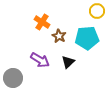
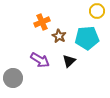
orange cross: rotated 35 degrees clockwise
black triangle: moved 1 px right, 1 px up
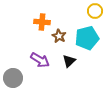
yellow circle: moved 2 px left
orange cross: rotated 28 degrees clockwise
cyan pentagon: rotated 10 degrees counterclockwise
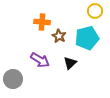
black triangle: moved 1 px right, 2 px down
gray circle: moved 1 px down
